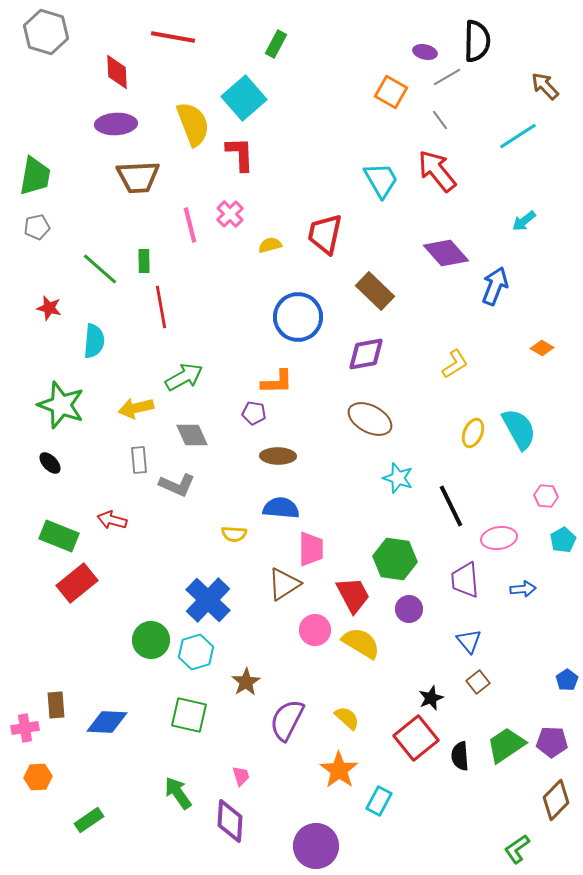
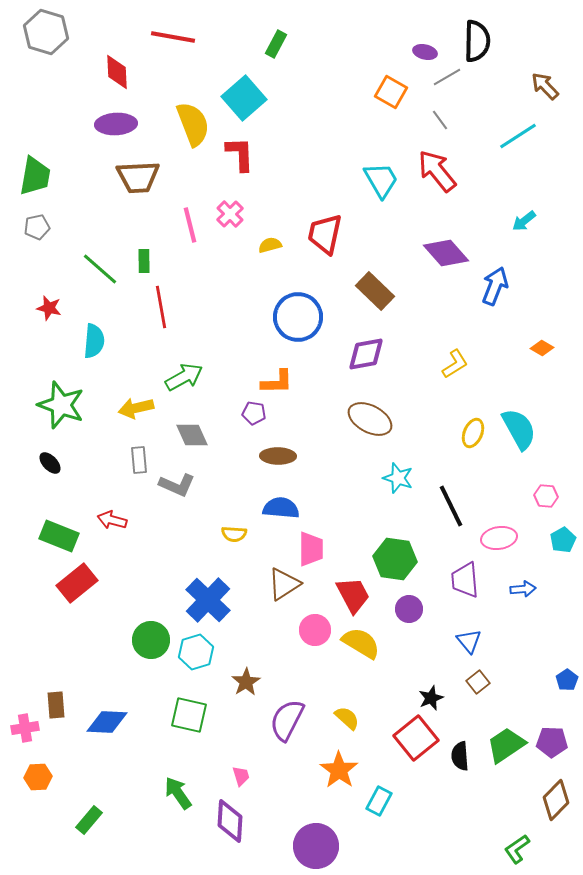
green rectangle at (89, 820): rotated 16 degrees counterclockwise
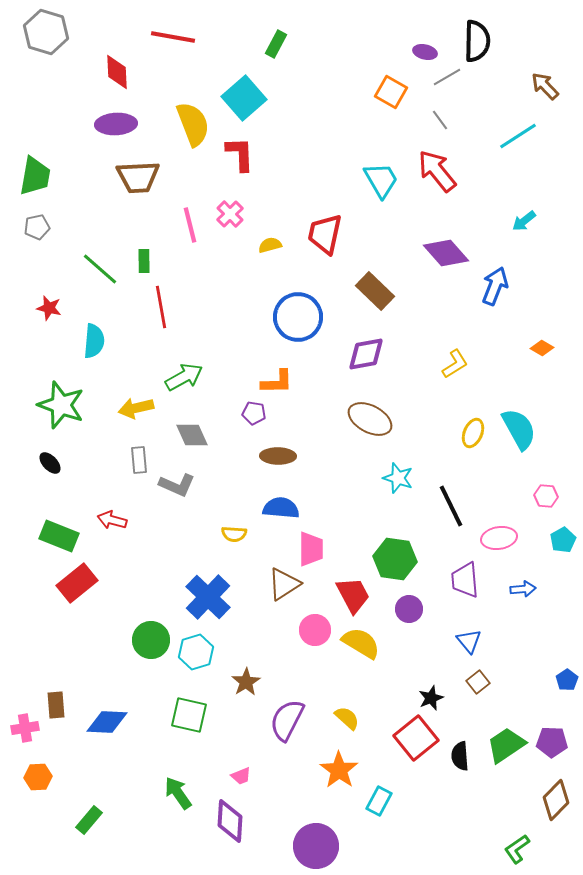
blue cross at (208, 600): moved 3 px up
pink trapezoid at (241, 776): rotated 85 degrees clockwise
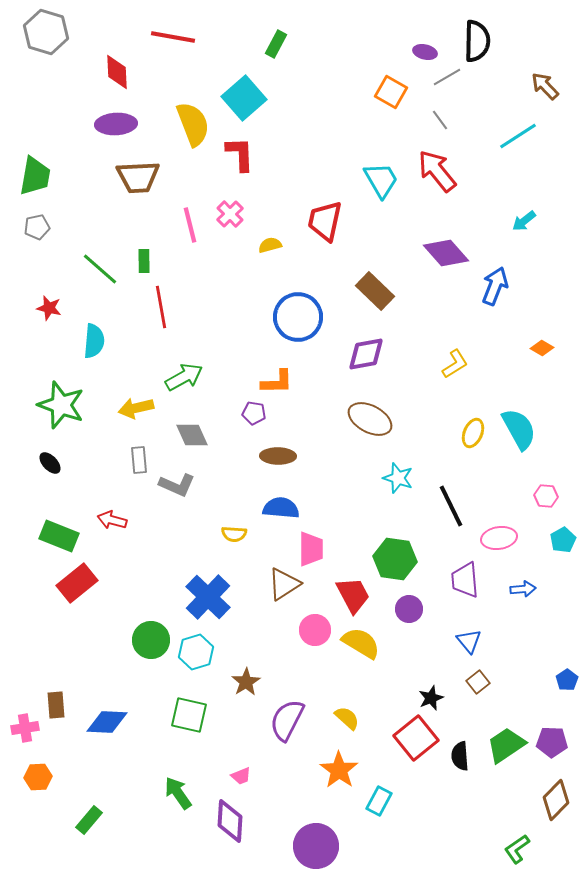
red trapezoid at (325, 234): moved 13 px up
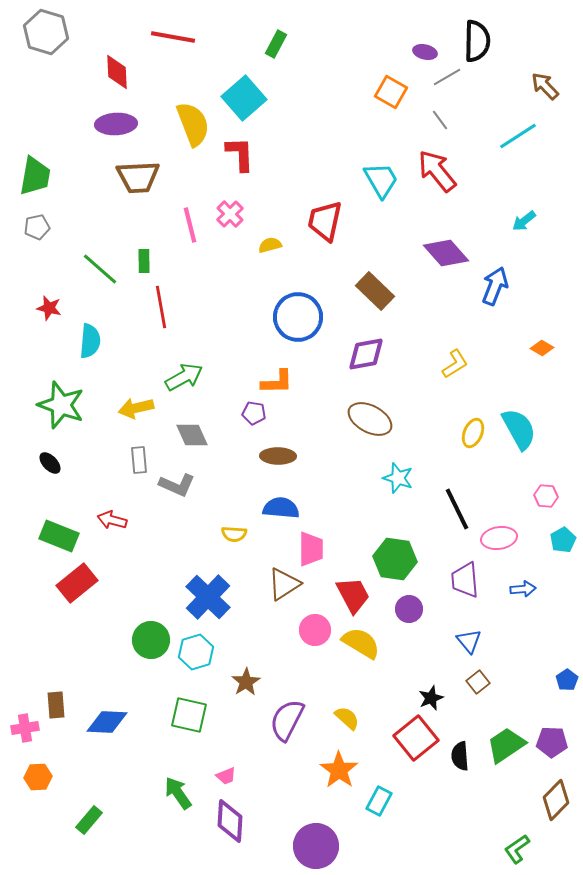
cyan semicircle at (94, 341): moved 4 px left
black line at (451, 506): moved 6 px right, 3 px down
pink trapezoid at (241, 776): moved 15 px left
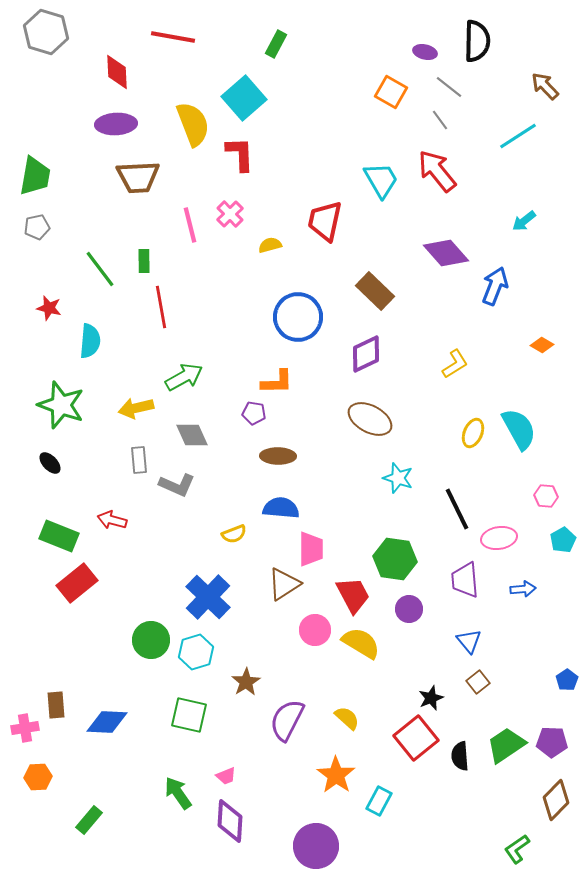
gray line at (447, 77): moved 2 px right, 10 px down; rotated 68 degrees clockwise
green line at (100, 269): rotated 12 degrees clockwise
orange diamond at (542, 348): moved 3 px up
purple diamond at (366, 354): rotated 15 degrees counterclockwise
yellow semicircle at (234, 534): rotated 25 degrees counterclockwise
orange star at (339, 770): moved 3 px left, 5 px down
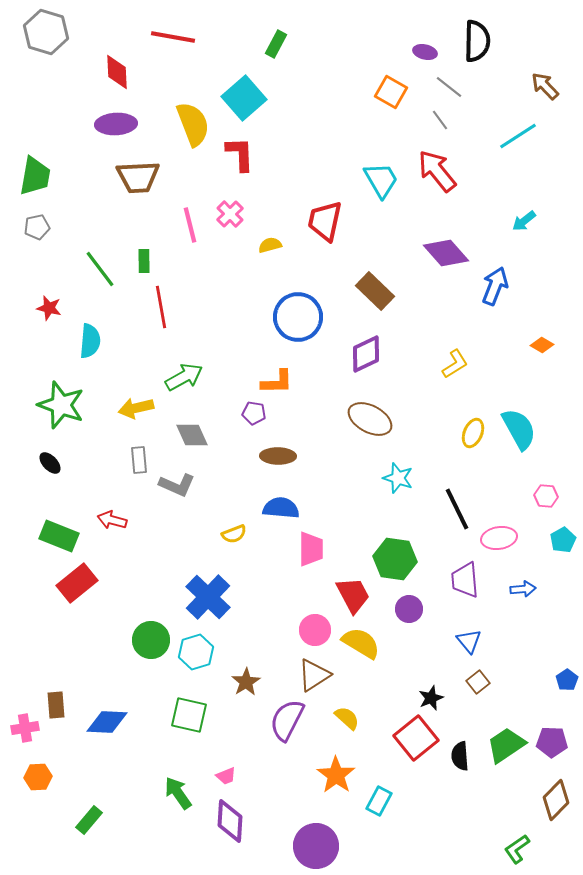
brown triangle at (284, 584): moved 30 px right, 91 px down
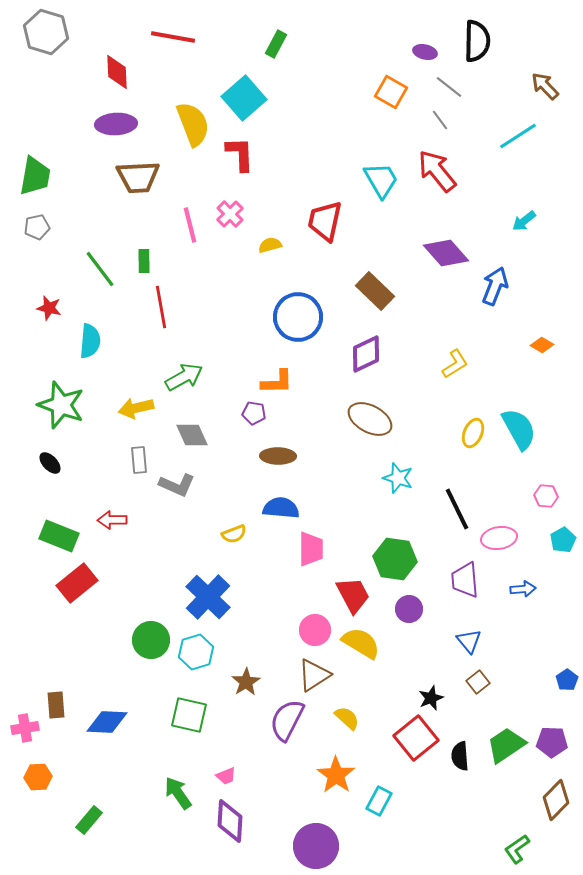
red arrow at (112, 520): rotated 16 degrees counterclockwise
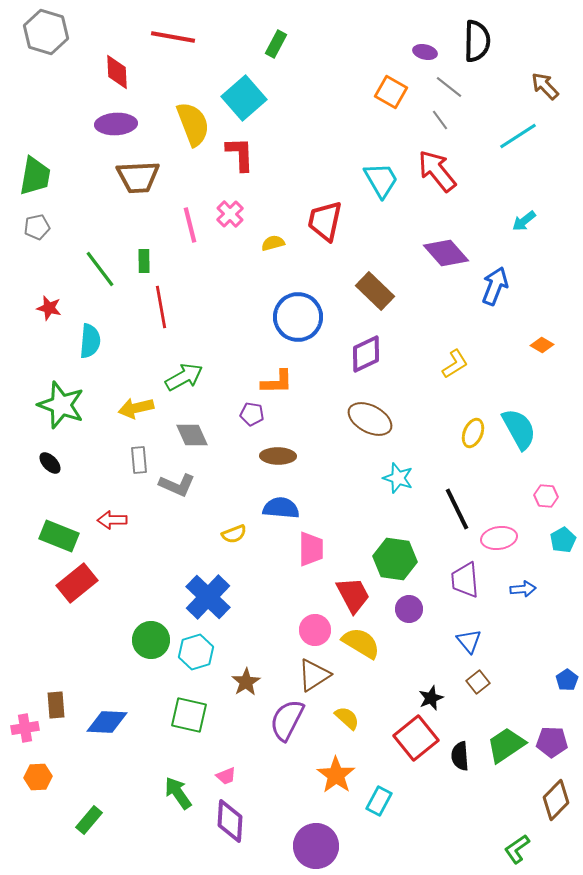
yellow semicircle at (270, 245): moved 3 px right, 2 px up
purple pentagon at (254, 413): moved 2 px left, 1 px down
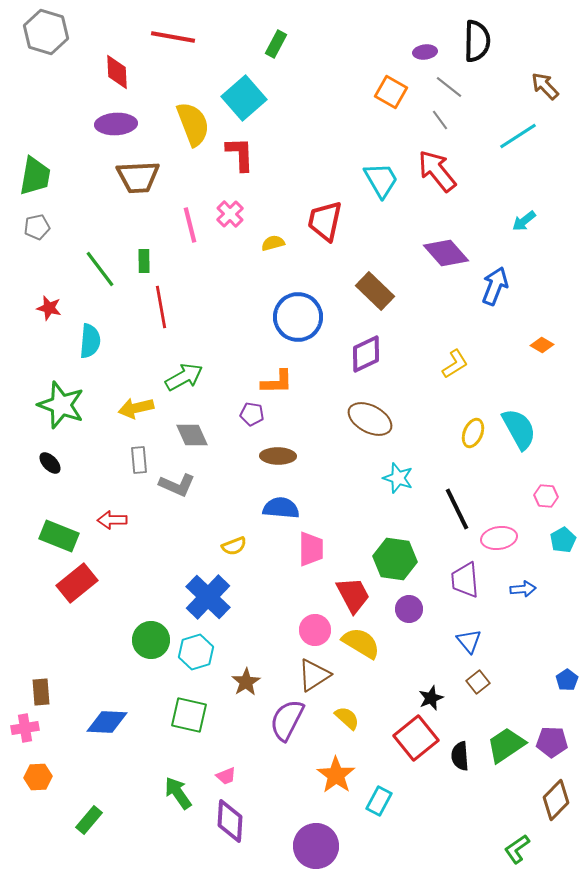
purple ellipse at (425, 52): rotated 20 degrees counterclockwise
yellow semicircle at (234, 534): moved 12 px down
brown rectangle at (56, 705): moved 15 px left, 13 px up
